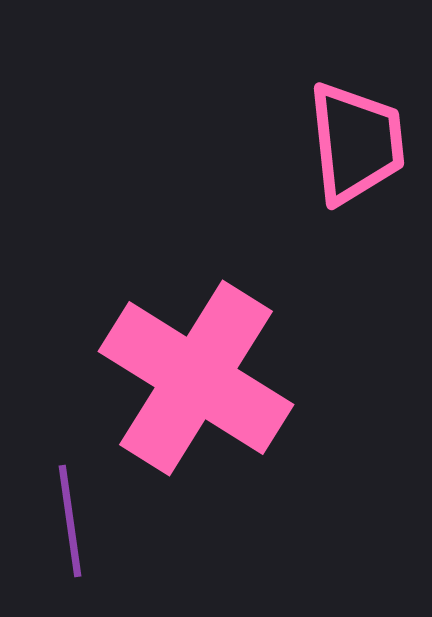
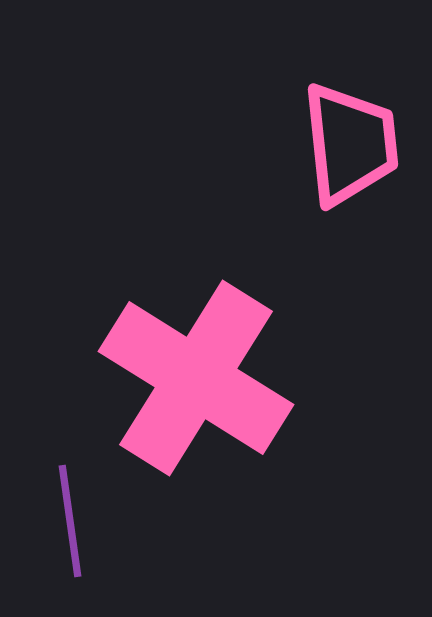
pink trapezoid: moved 6 px left, 1 px down
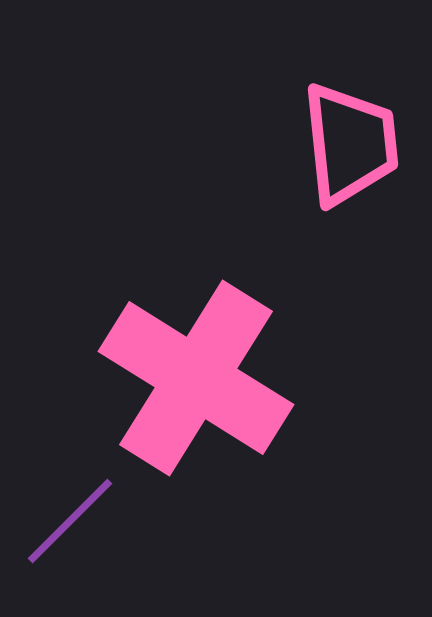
purple line: rotated 53 degrees clockwise
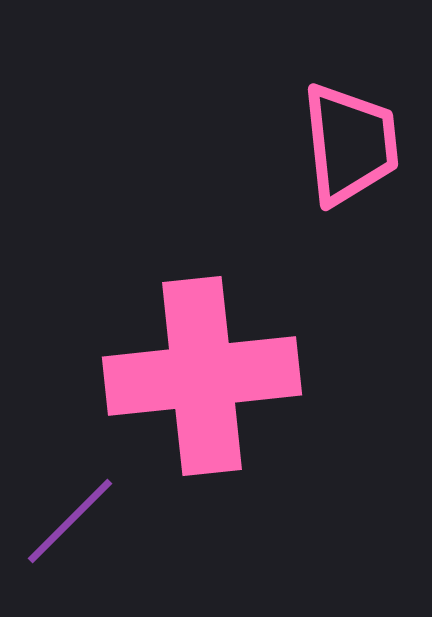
pink cross: moved 6 px right, 2 px up; rotated 38 degrees counterclockwise
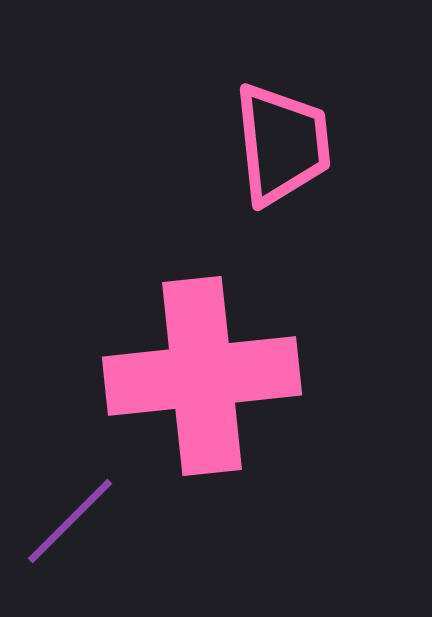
pink trapezoid: moved 68 px left
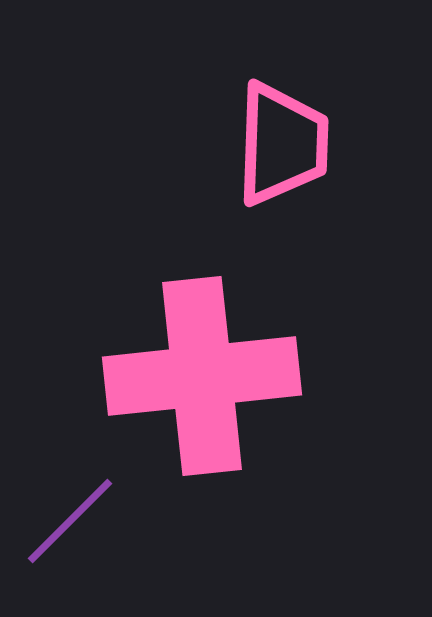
pink trapezoid: rotated 8 degrees clockwise
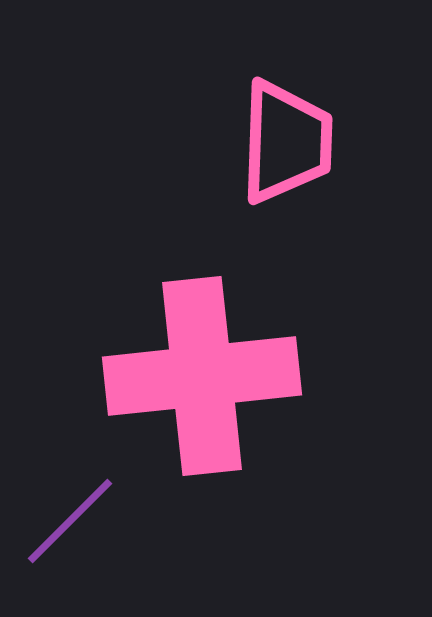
pink trapezoid: moved 4 px right, 2 px up
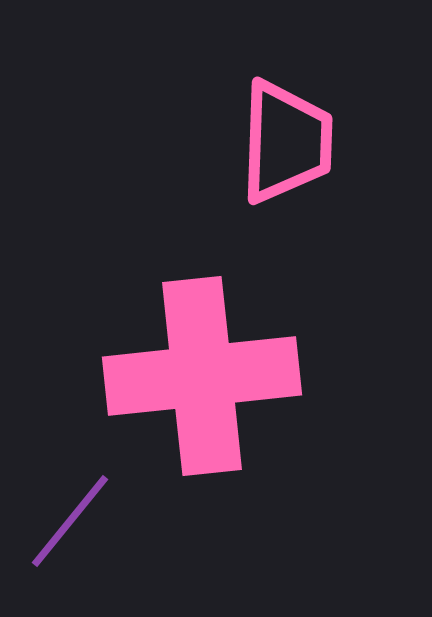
purple line: rotated 6 degrees counterclockwise
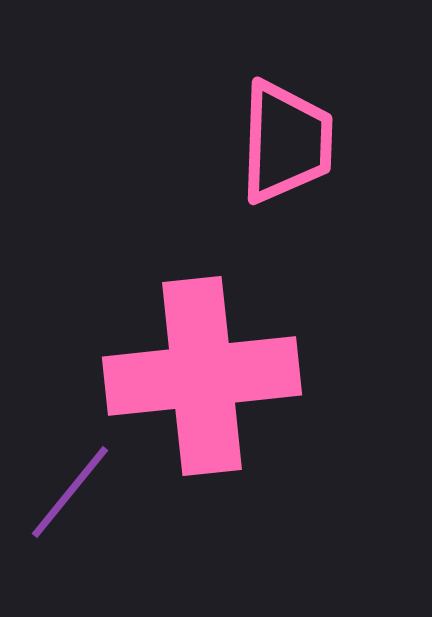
purple line: moved 29 px up
